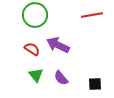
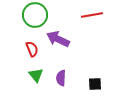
purple arrow: moved 6 px up
red semicircle: rotated 35 degrees clockwise
purple semicircle: rotated 42 degrees clockwise
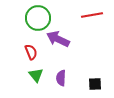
green circle: moved 3 px right, 3 px down
red semicircle: moved 1 px left, 3 px down
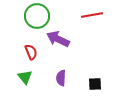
green circle: moved 1 px left, 2 px up
green triangle: moved 11 px left, 2 px down
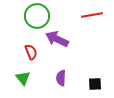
purple arrow: moved 1 px left
green triangle: moved 2 px left, 1 px down
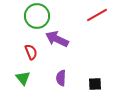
red line: moved 5 px right; rotated 20 degrees counterclockwise
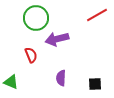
green circle: moved 1 px left, 2 px down
purple arrow: rotated 40 degrees counterclockwise
red semicircle: moved 3 px down
green triangle: moved 12 px left, 4 px down; rotated 28 degrees counterclockwise
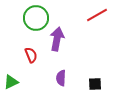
purple arrow: rotated 115 degrees clockwise
green triangle: rotated 49 degrees counterclockwise
